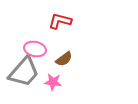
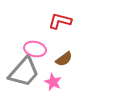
pink star: rotated 18 degrees clockwise
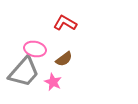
red L-shape: moved 5 px right, 2 px down; rotated 15 degrees clockwise
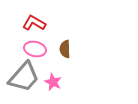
red L-shape: moved 31 px left
brown semicircle: moved 1 px right, 10 px up; rotated 126 degrees clockwise
gray trapezoid: moved 5 px down
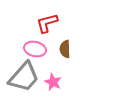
red L-shape: moved 13 px right; rotated 45 degrees counterclockwise
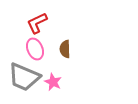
red L-shape: moved 10 px left; rotated 10 degrees counterclockwise
pink ellipse: rotated 55 degrees clockwise
gray trapezoid: rotated 72 degrees clockwise
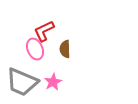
red L-shape: moved 7 px right, 8 px down
gray trapezoid: moved 2 px left, 5 px down
pink star: rotated 18 degrees clockwise
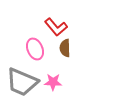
red L-shape: moved 12 px right, 4 px up; rotated 105 degrees counterclockwise
brown semicircle: moved 1 px up
pink star: rotated 30 degrees clockwise
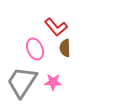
gray trapezoid: rotated 100 degrees clockwise
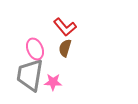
red L-shape: moved 9 px right
brown semicircle: rotated 18 degrees clockwise
gray trapezoid: moved 8 px right, 7 px up; rotated 24 degrees counterclockwise
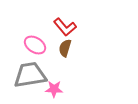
pink ellipse: moved 4 px up; rotated 35 degrees counterclockwise
gray trapezoid: rotated 72 degrees clockwise
pink star: moved 1 px right, 7 px down
